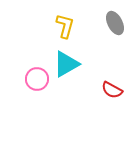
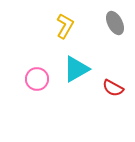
yellow L-shape: rotated 15 degrees clockwise
cyan triangle: moved 10 px right, 5 px down
red semicircle: moved 1 px right, 2 px up
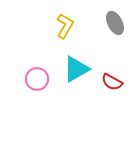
red semicircle: moved 1 px left, 6 px up
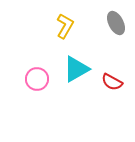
gray ellipse: moved 1 px right
